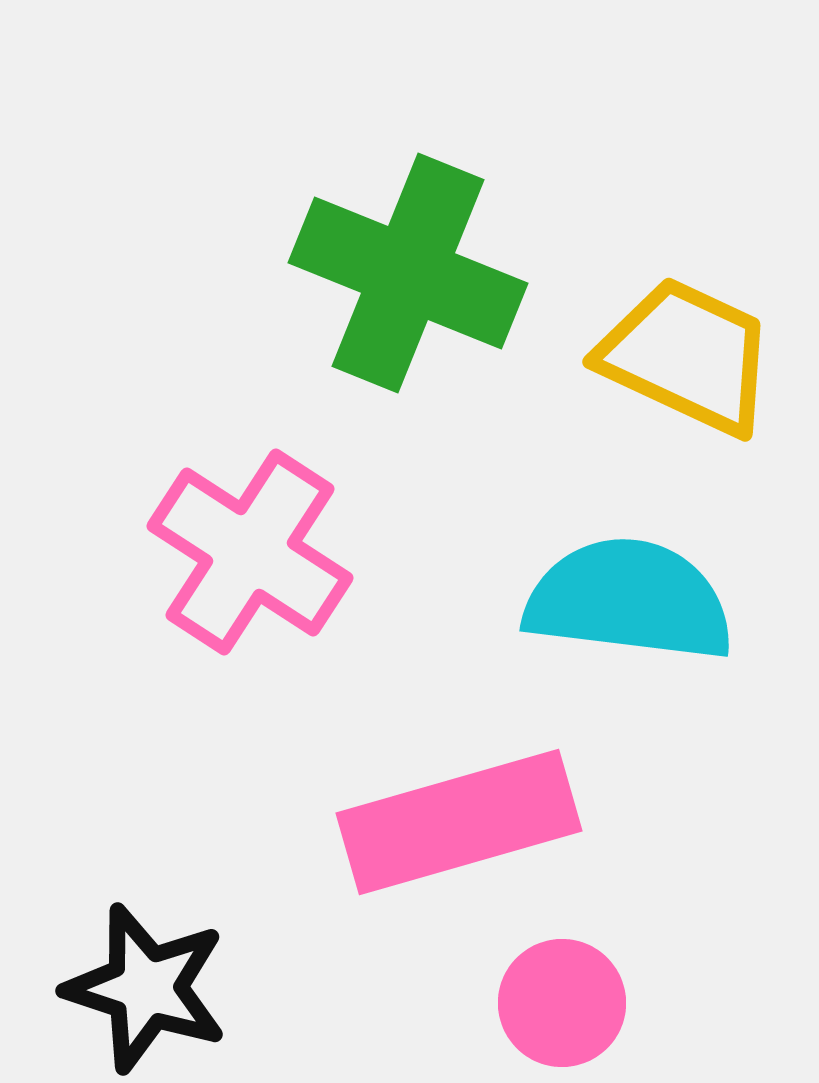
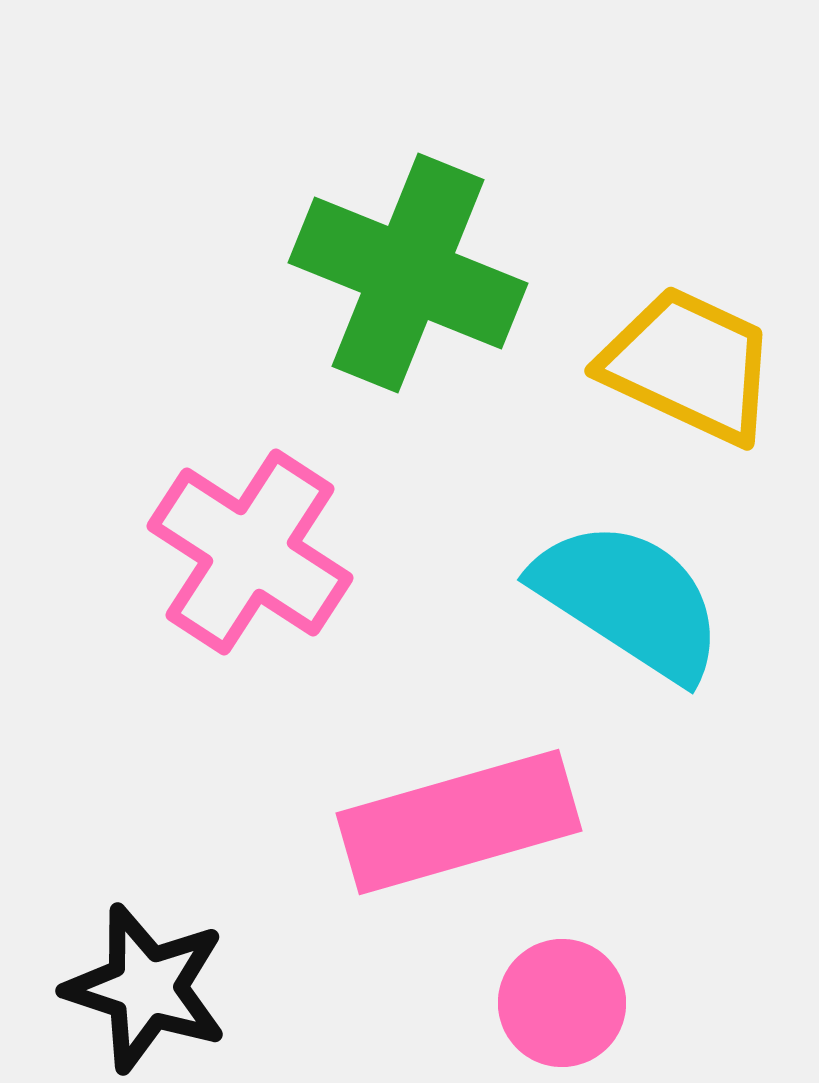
yellow trapezoid: moved 2 px right, 9 px down
cyan semicircle: rotated 26 degrees clockwise
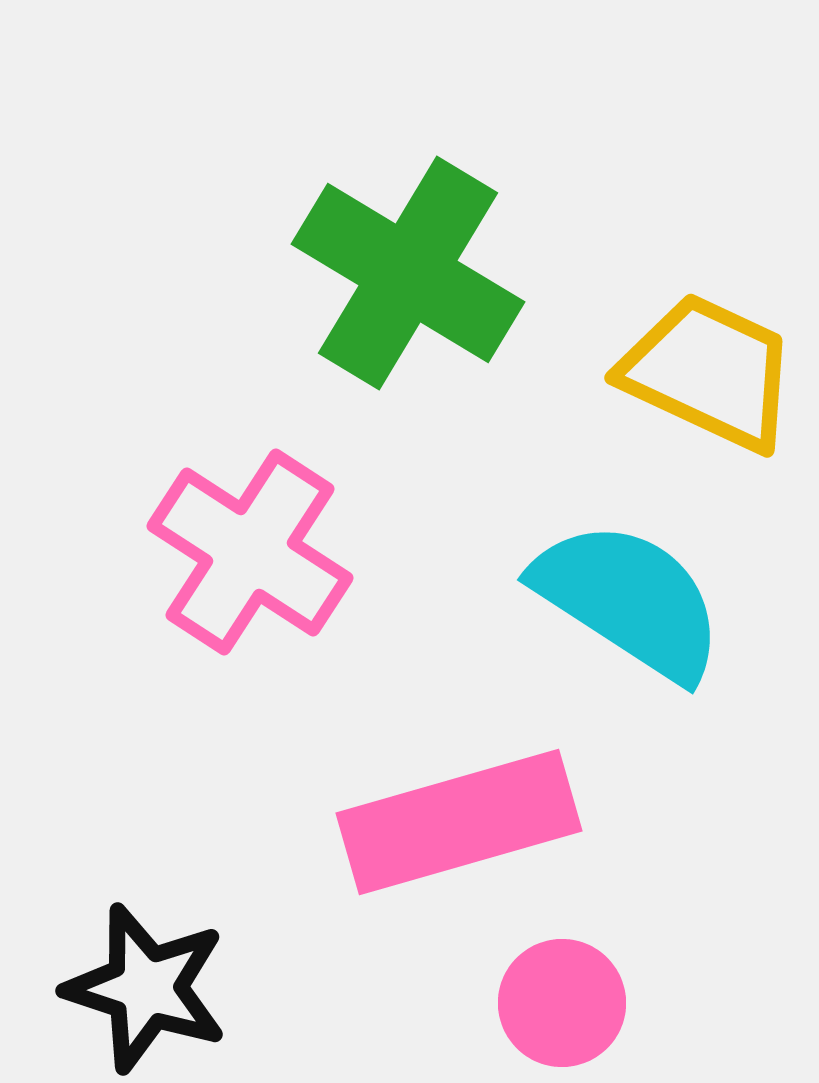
green cross: rotated 9 degrees clockwise
yellow trapezoid: moved 20 px right, 7 px down
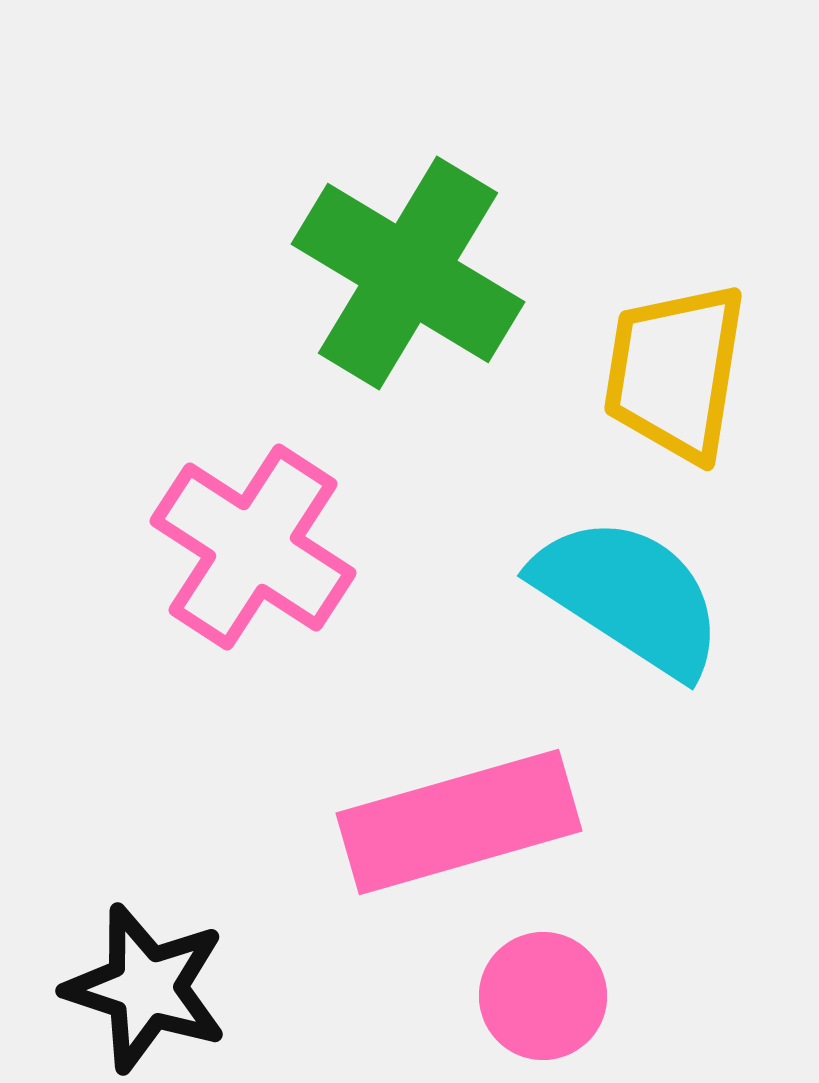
yellow trapezoid: moved 34 px left; rotated 106 degrees counterclockwise
pink cross: moved 3 px right, 5 px up
cyan semicircle: moved 4 px up
pink circle: moved 19 px left, 7 px up
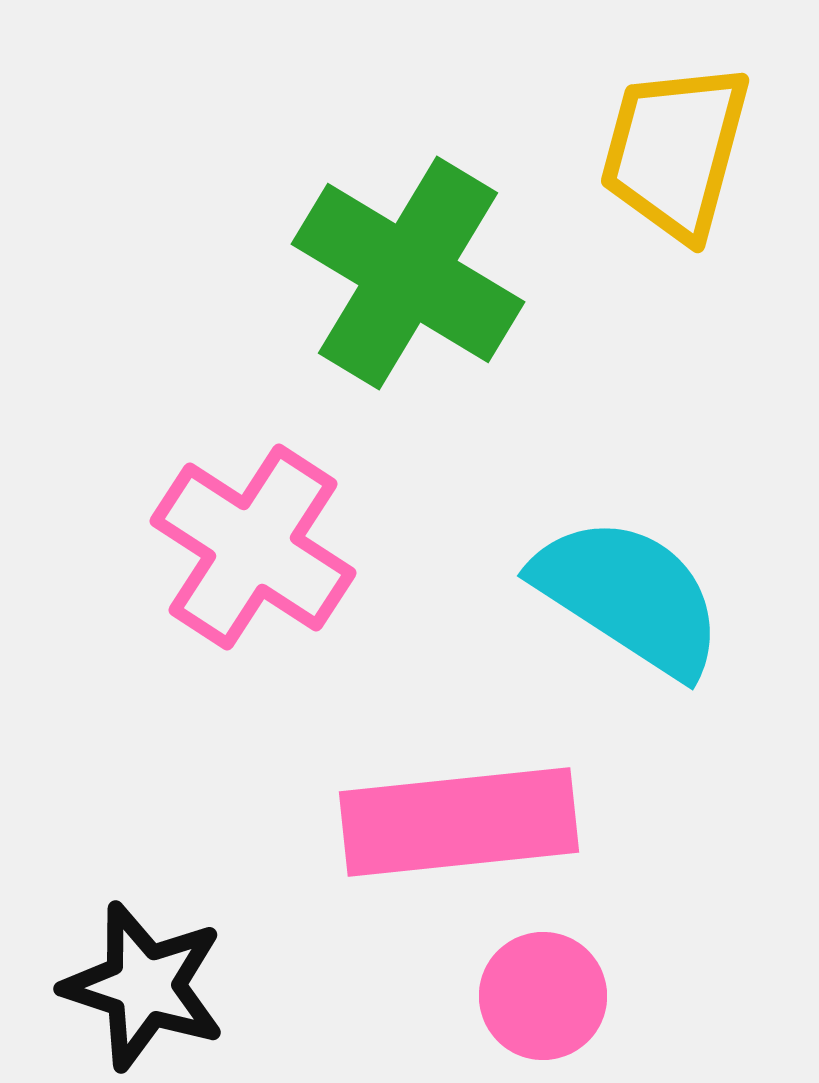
yellow trapezoid: moved 221 px up; rotated 6 degrees clockwise
pink rectangle: rotated 10 degrees clockwise
black star: moved 2 px left, 2 px up
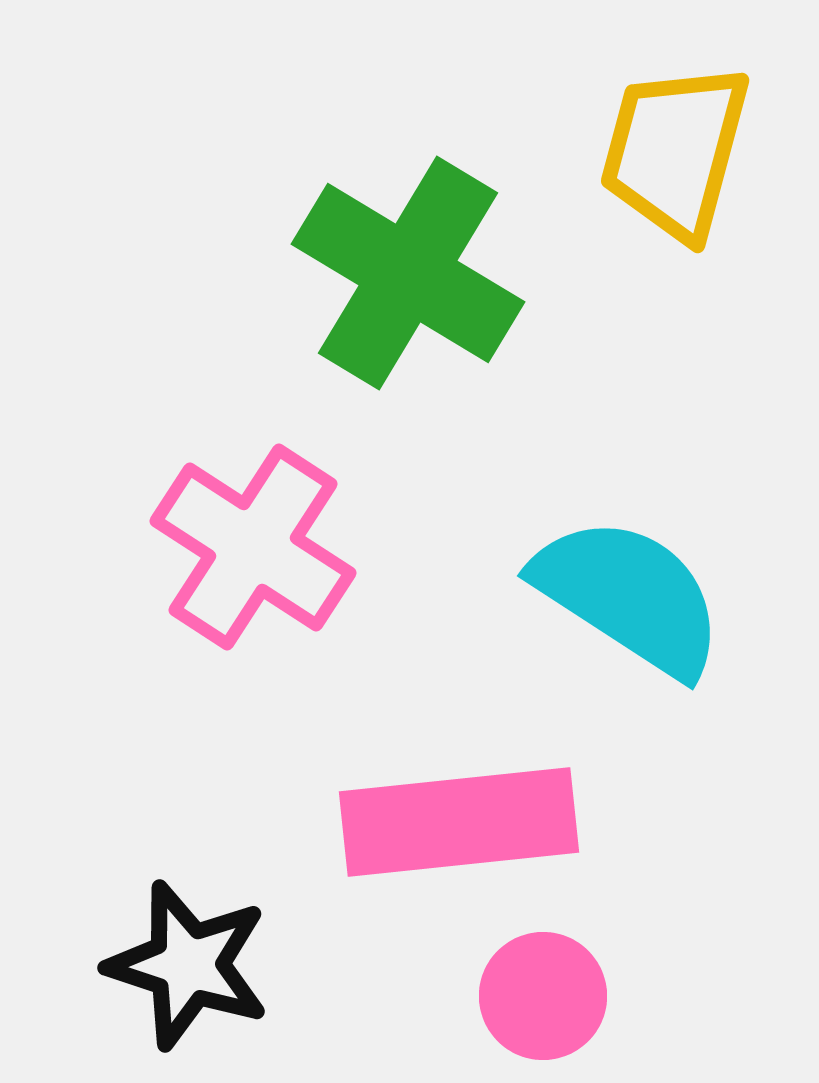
black star: moved 44 px right, 21 px up
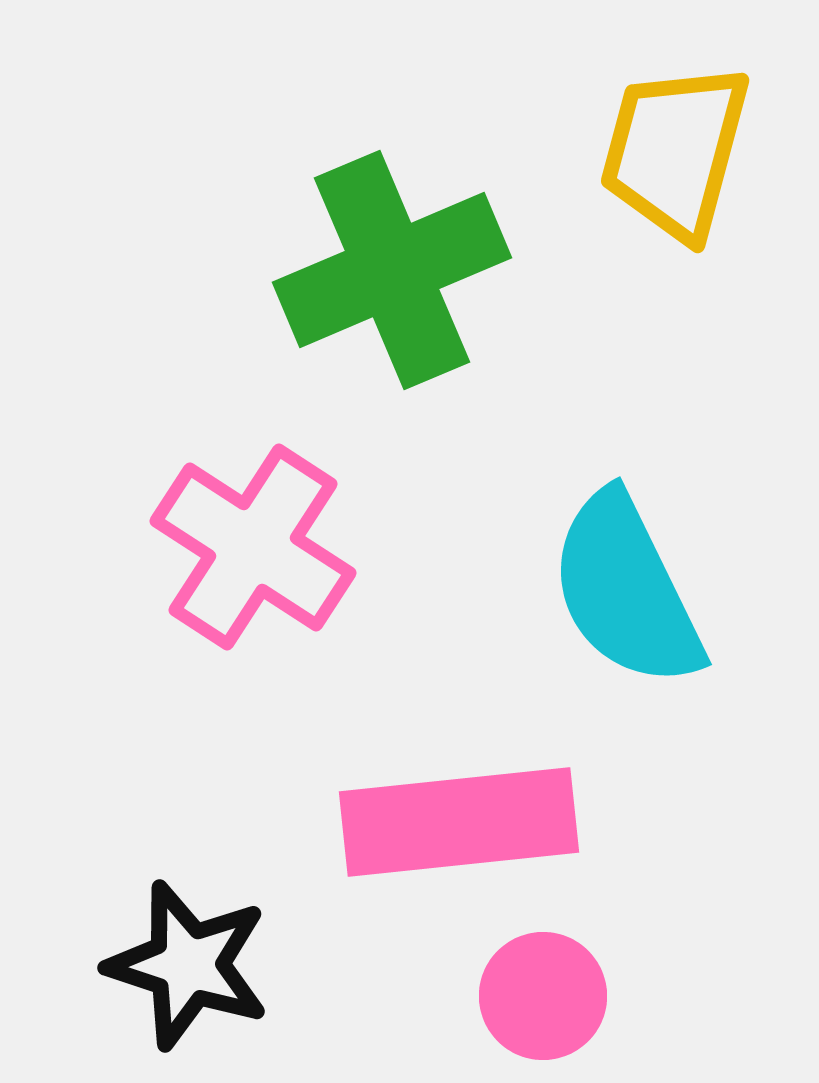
green cross: moved 16 px left, 3 px up; rotated 36 degrees clockwise
cyan semicircle: moved 3 px left, 6 px up; rotated 149 degrees counterclockwise
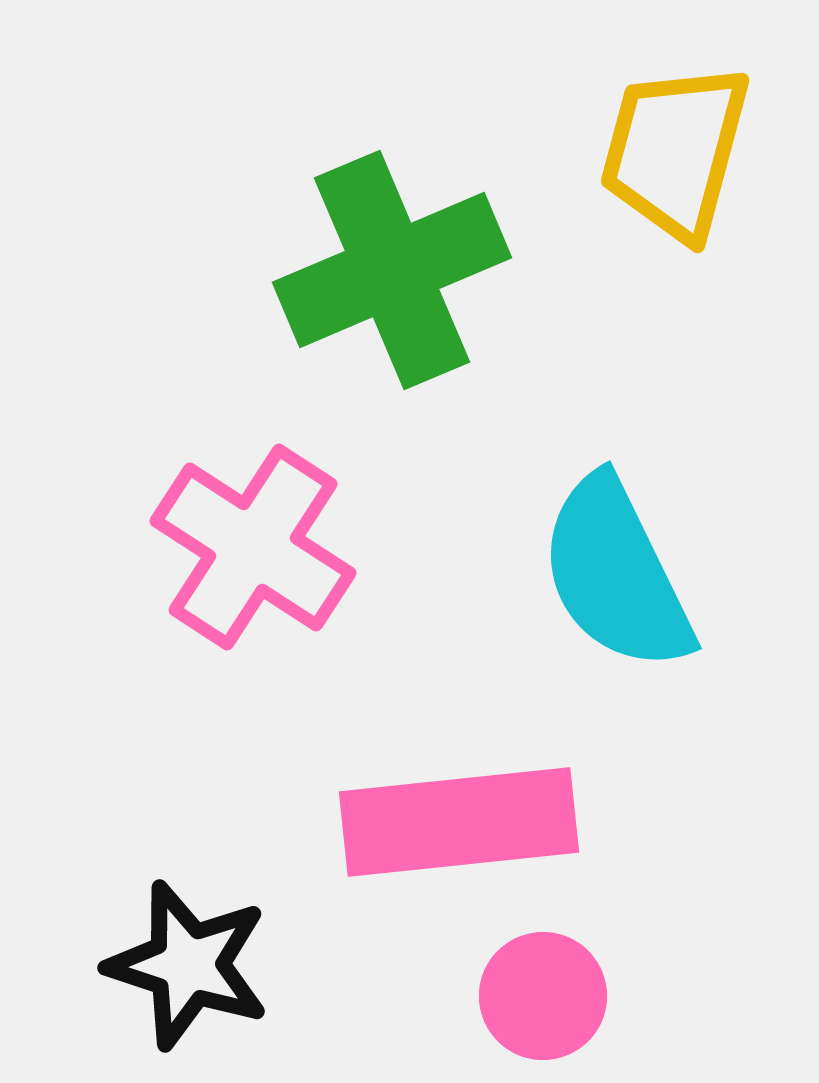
cyan semicircle: moved 10 px left, 16 px up
